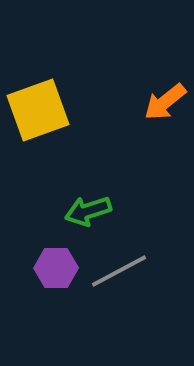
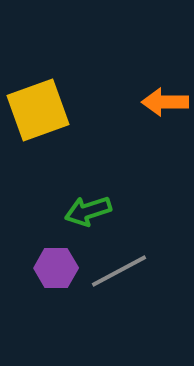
orange arrow: rotated 39 degrees clockwise
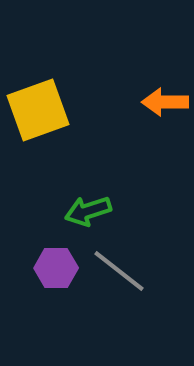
gray line: rotated 66 degrees clockwise
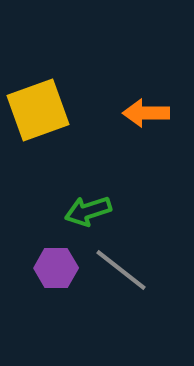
orange arrow: moved 19 px left, 11 px down
gray line: moved 2 px right, 1 px up
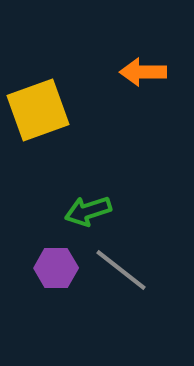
orange arrow: moved 3 px left, 41 px up
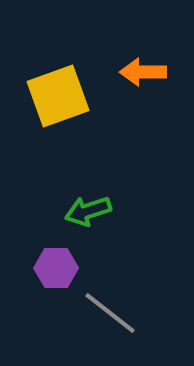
yellow square: moved 20 px right, 14 px up
gray line: moved 11 px left, 43 px down
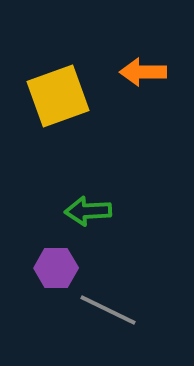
green arrow: rotated 15 degrees clockwise
gray line: moved 2 px left, 3 px up; rotated 12 degrees counterclockwise
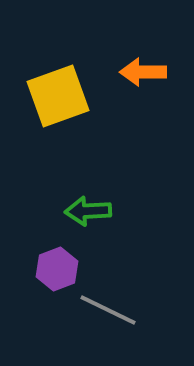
purple hexagon: moved 1 px right, 1 px down; rotated 21 degrees counterclockwise
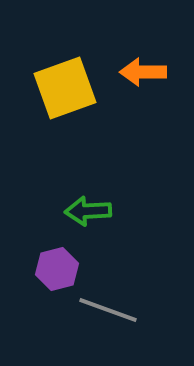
yellow square: moved 7 px right, 8 px up
purple hexagon: rotated 6 degrees clockwise
gray line: rotated 6 degrees counterclockwise
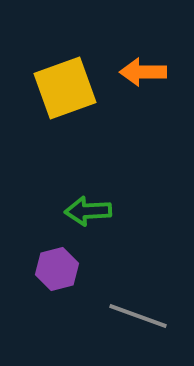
gray line: moved 30 px right, 6 px down
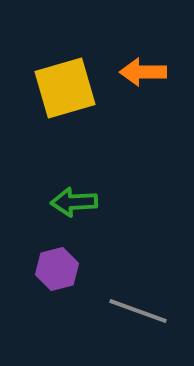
yellow square: rotated 4 degrees clockwise
green arrow: moved 14 px left, 9 px up
gray line: moved 5 px up
